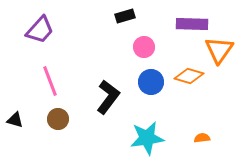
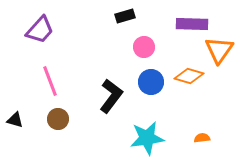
black L-shape: moved 3 px right, 1 px up
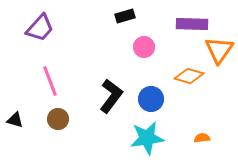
purple trapezoid: moved 2 px up
blue circle: moved 17 px down
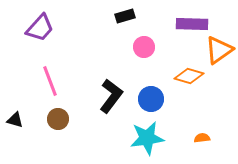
orange triangle: rotated 20 degrees clockwise
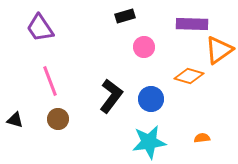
purple trapezoid: rotated 104 degrees clockwise
cyan star: moved 2 px right, 4 px down
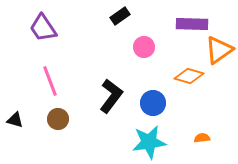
black rectangle: moved 5 px left; rotated 18 degrees counterclockwise
purple trapezoid: moved 3 px right
blue circle: moved 2 px right, 4 px down
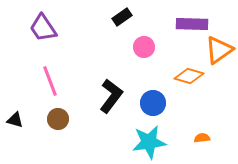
black rectangle: moved 2 px right, 1 px down
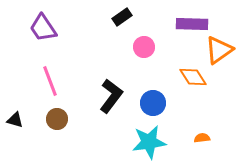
orange diamond: moved 4 px right, 1 px down; rotated 40 degrees clockwise
brown circle: moved 1 px left
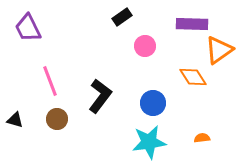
purple trapezoid: moved 15 px left; rotated 8 degrees clockwise
pink circle: moved 1 px right, 1 px up
black L-shape: moved 11 px left
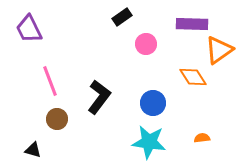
purple trapezoid: moved 1 px right, 1 px down
pink circle: moved 1 px right, 2 px up
black L-shape: moved 1 px left, 1 px down
black triangle: moved 18 px right, 30 px down
cyan star: rotated 16 degrees clockwise
